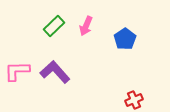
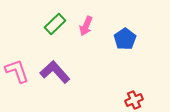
green rectangle: moved 1 px right, 2 px up
pink L-shape: rotated 72 degrees clockwise
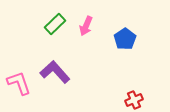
pink L-shape: moved 2 px right, 12 px down
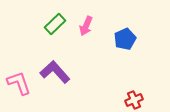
blue pentagon: rotated 10 degrees clockwise
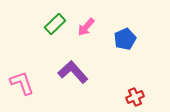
pink arrow: moved 1 px down; rotated 18 degrees clockwise
purple L-shape: moved 18 px right
pink L-shape: moved 3 px right
red cross: moved 1 px right, 3 px up
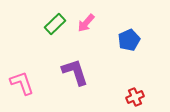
pink arrow: moved 4 px up
blue pentagon: moved 4 px right, 1 px down
purple L-shape: moved 2 px right; rotated 24 degrees clockwise
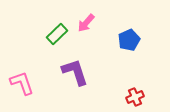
green rectangle: moved 2 px right, 10 px down
